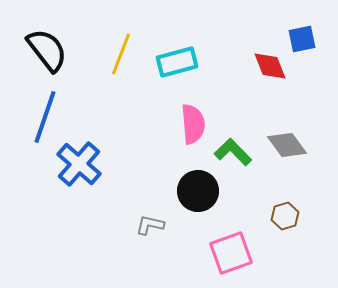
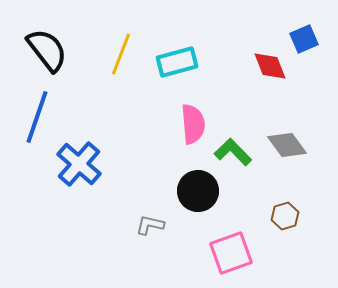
blue square: moved 2 px right; rotated 12 degrees counterclockwise
blue line: moved 8 px left
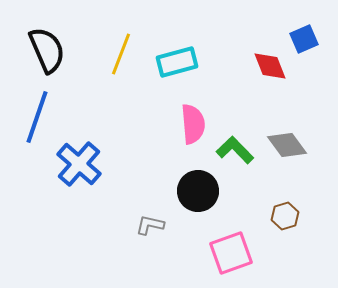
black semicircle: rotated 15 degrees clockwise
green L-shape: moved 2 px right, 2 px up
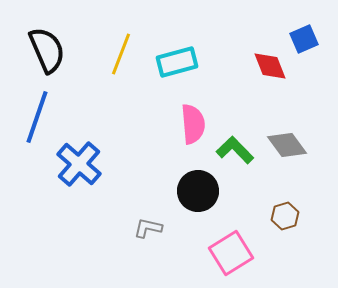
gray L-shape: moved 2 px left, 3 px down
pink square: rotated 12 degrees counterclockwise
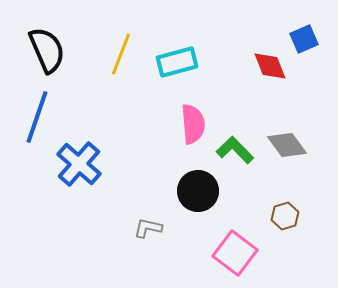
pink square: moved 4 px right; rotated 21 degrees counterclockwise
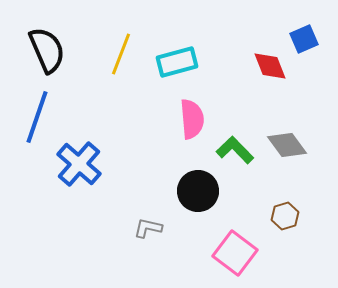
pink semicircle: moved 1 px left, 5 px up
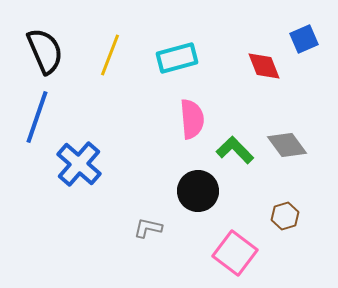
black semicircle: moved 2 px left, 1 px down
yellow line: moved 11 px left, 1 px down
cyan rectangle: moved 4 px up
red diamond: moved 6 px left
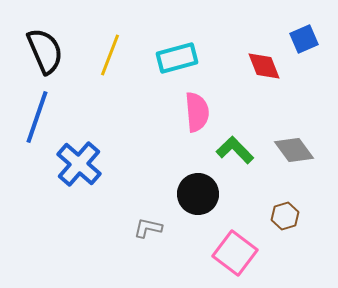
pink semicircle: moved 5 px right, 7 px up
gray diamond: moved 7 px right, 5 px down
black circle: moved 3 px down
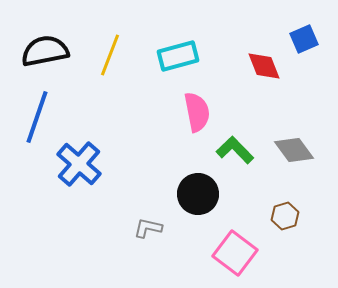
black semicircle: rotated 78 degrees counterclockwise
cyan rectangle: moved 1 px right, 2 px up
pink semicircle: rotated 6 degrees counterclockwise
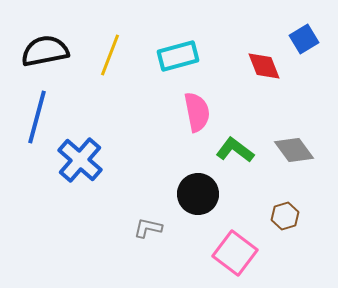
blue square: rotated 8 degrees counterclockwise
blue line: rotated 4 degrees counterclockwise
green L-shape: rotated 9 degrees counterclockwise
blue cross: moved 1 px right, 4 px up
